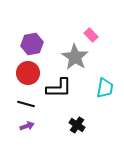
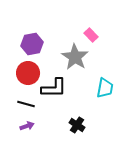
black L-shape: moved 5 px left
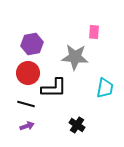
pink rectangle: moved 3 px right, 3 px up; rotated 48 degrees clockwise
gray star: rotated 28 degrees counterclockwise
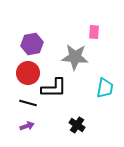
black line: moved 2 px right, 1 px up
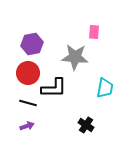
black cross: moved 9 px right
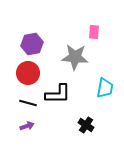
black L-shape: moved 4 px right, 6 px down
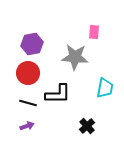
black cross: moved 1 px right, 1 px down; rotated 14 degrees clockwise
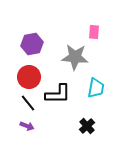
red circle: moved 1 px right, 4 px down
cyan trapezoid: moved 9 px left
black line: rotated 36 degrees clockwise
purple arrow: rotated 40 degrees clockwise
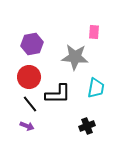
black line: moved 2 px right, 1 px down
black cross: rotated 21 degrees clockwise
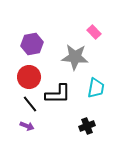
pink rectangle: rotated 48 degrees counterclockwise
